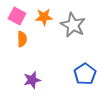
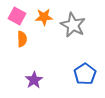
purple star: moved 2 px right; rotated 18 degrees counterclockwise
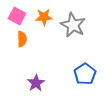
purple star: moved 2 px right, 3 px down
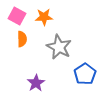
gray star: moved 14 px left, 22 px down
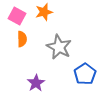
orange star: moved 5 px up; rotated 12 degrees counterclockwise
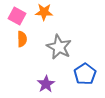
orange star: rotated 18 degrees clockwise
purple star: moved 10 px right, 1 px down
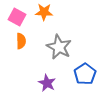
pink square: moved 1 px down
orange semicircle: moved 1 px left, 2 px down
purple star: moved 1 px right, 1 px up; rotated 12 degrees counterclockwise
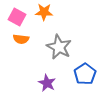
orange semicircle: moved 2 px up; rotated 98 degrees clockwise
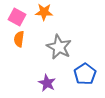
orange semicircle: moved 2 px left; rotated 91 degrees clockwise
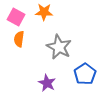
pink square: moved 1 px left
